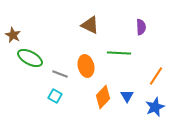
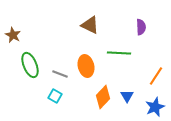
green ellipse: moved 7 px down; rotated 40 degrees clockwise
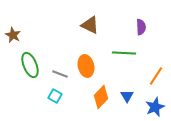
green line: moved 5 px right
orange diamond: moved 2 px left
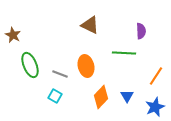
purple semicircle: moved 4 px down
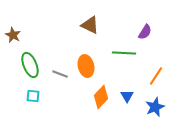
purple semicircle: moved 4 px right, 1 px down; rotated 35 degrees clockwise
cyan square: moved 22 px left; rotated 24 degrees counterclockwise
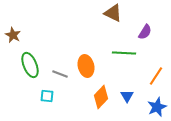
brown triangle: moved 23 px right, 12 px up
cyan square: moved 14 px right
blue star: moved 2 px right
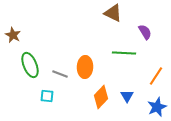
purple semicircle: rotated 63 degrees counterclockwise
orange ellipse: moved 1 px left, 1 px down; rotated 15 degrees clockwise
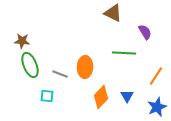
brown star: moved 9 px right, 6 px down; rotated 21 degrees counterclockwise
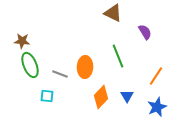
green line: moved 6 px left, 3 px down; rotated 65 degrees clockwise
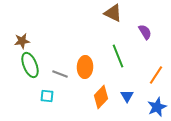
brown star: rotated 14 degrees counterclockwise
orange line: moved 1 px up
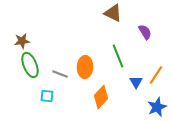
blue triangle: moved 9 px right, 14 px up
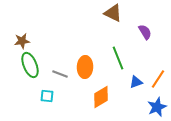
green line: moved 2 px down
orange line: moved 2 px right, 4 px down
blue triangle: rotated 40 degrees clockwise
orange diamond: rotated 15 degrees clockwise
